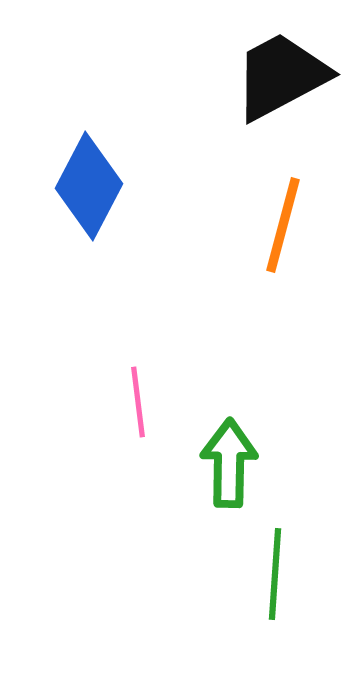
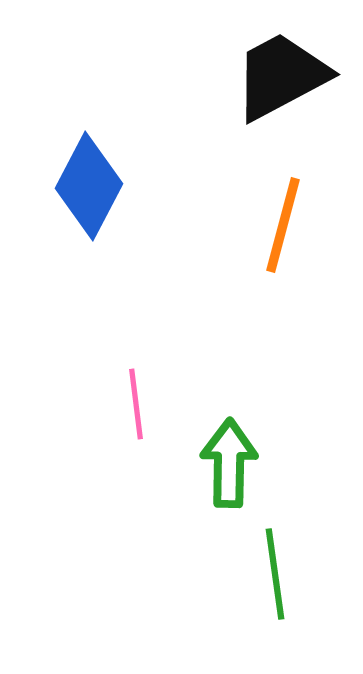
pink line: moved 2 px left, 2 px down
green line: rotated 12 degrees counterclockwise
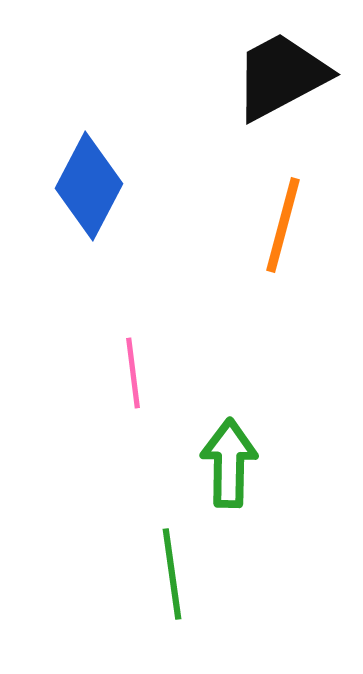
pink line: moved 3 px left, 31 px up
green line: moved 103 px left
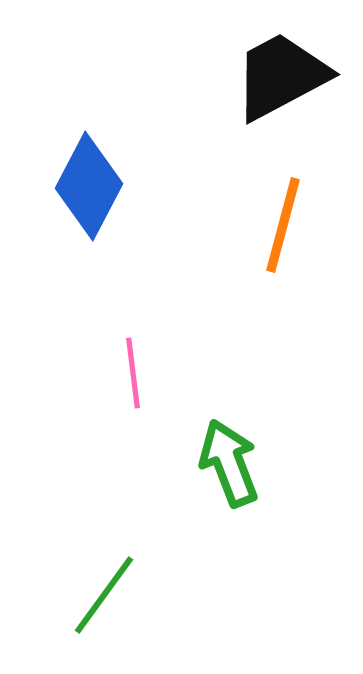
green arrow: rotated 22 degrees counterclockwise
green line: moved 68 px left, 21 px down; rotated 44 degrees clockwise
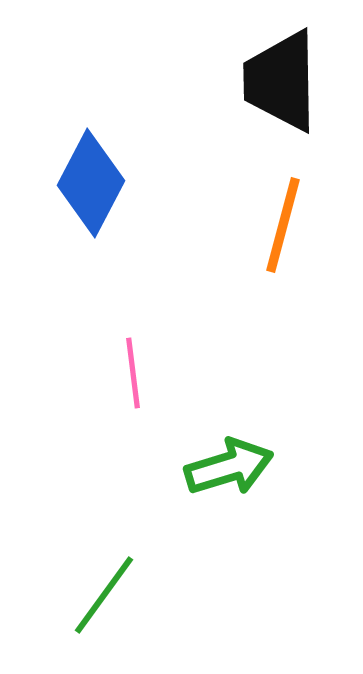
black trapezoid: moved 5 px down; rotated 63 degrees counterclockwise
blue diamond: moved 2 px right, 3 px up
green arrow: moved 4 px down; rotated 94 degrees clockwise
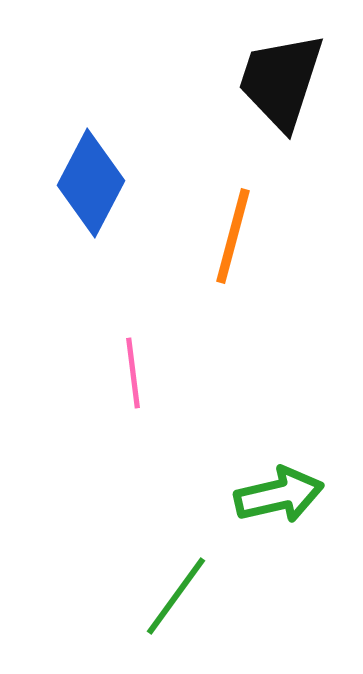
black trapezoid: rotated 19 degrees clockwise
orange line: moved 50 px left, 11 px down
green arrow: moved 50 px right, 28 px down; rotated 4 degrees clockwise
green line: moved 72 px right, 1 px down
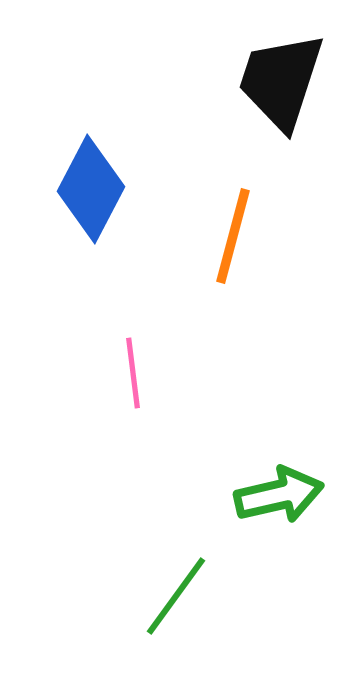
blue diamond: moved 6 px down
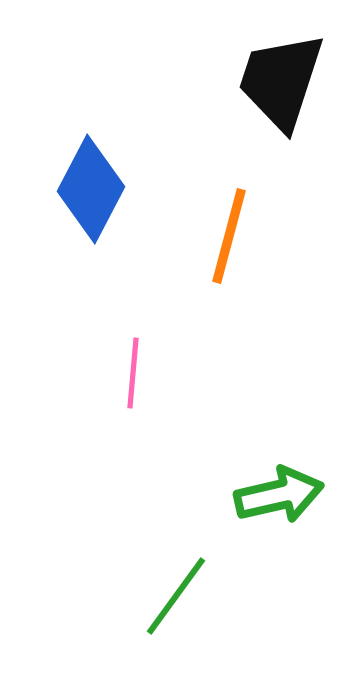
orange line: moved 4 px left
pink line: rotated 12 degrees clockwise
